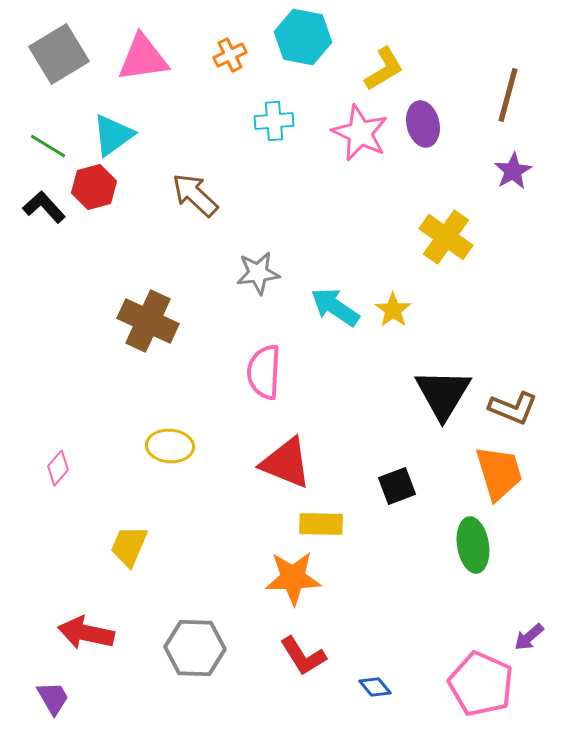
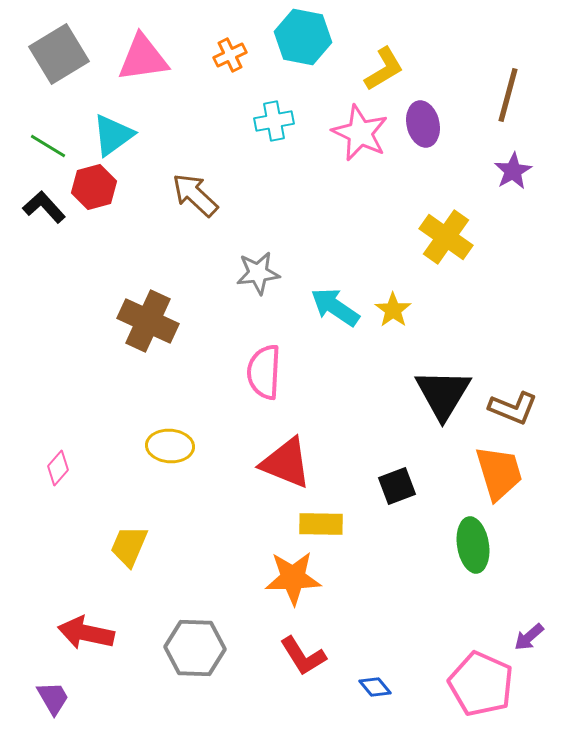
cyan cross: rotated 6 degrees counterclockwise
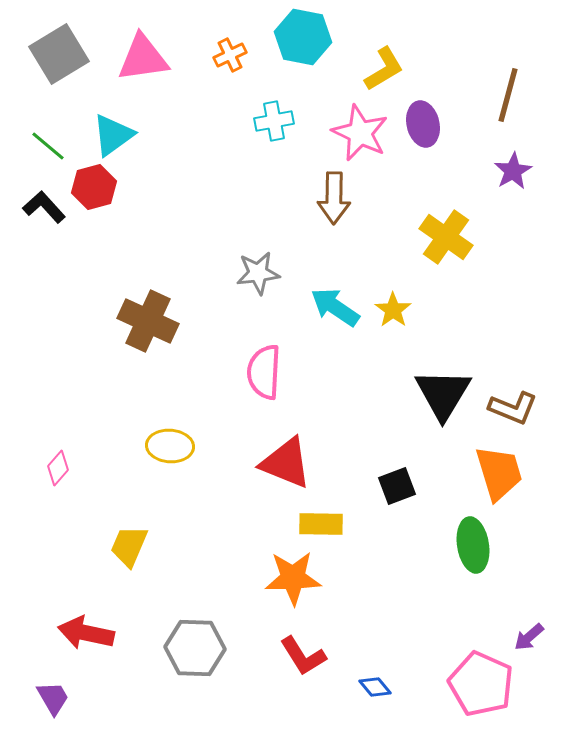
green line: rotated 9 degrees clockwise
brown arrow: moved 139 px right, 3 px down; rotated 132 degrees counterclockwise
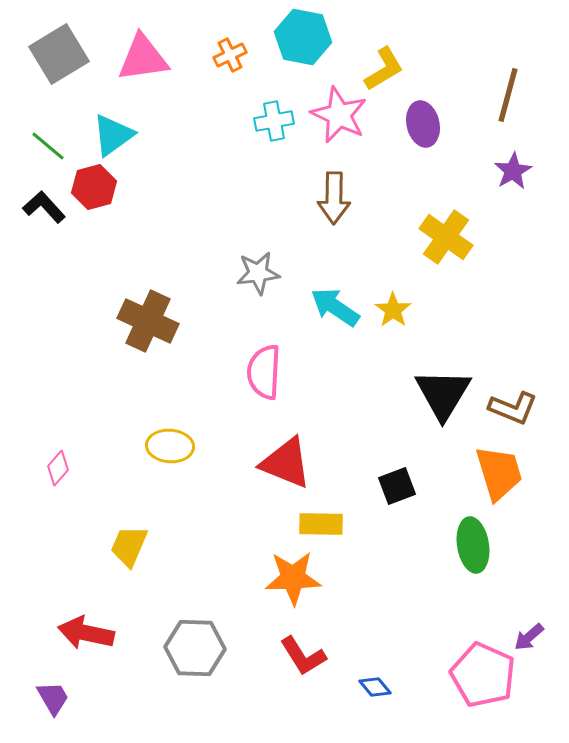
pink star: moved 21 px left, 18 px up
pink pentagon: moved 2 px right, 9 px up
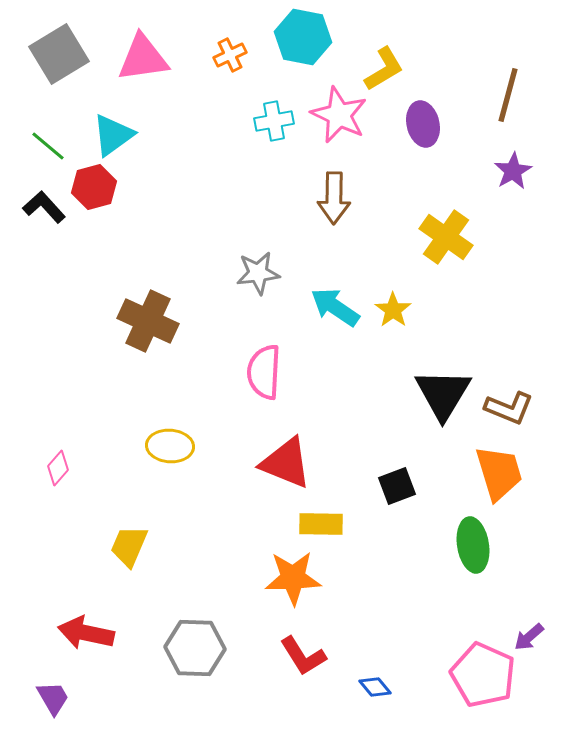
brown L-shape: moved 4 px left
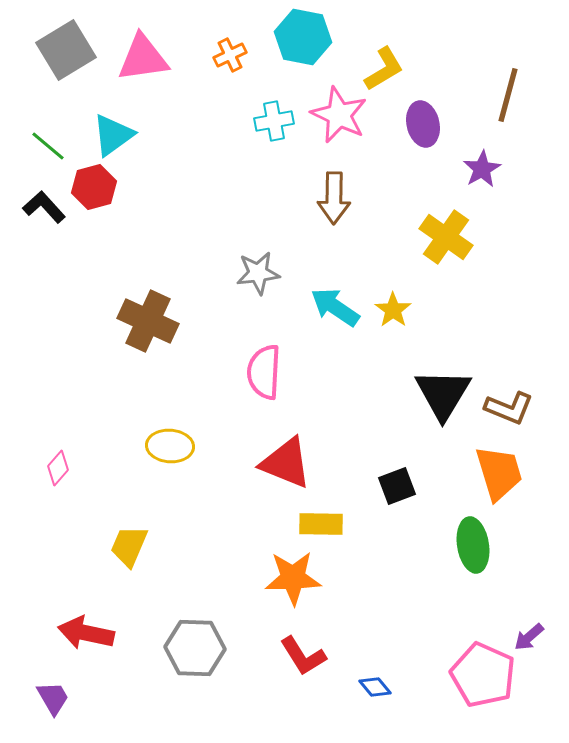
gray square: moved 7 px right, 4 px up
purple star: moved 31 px left, 2 px up
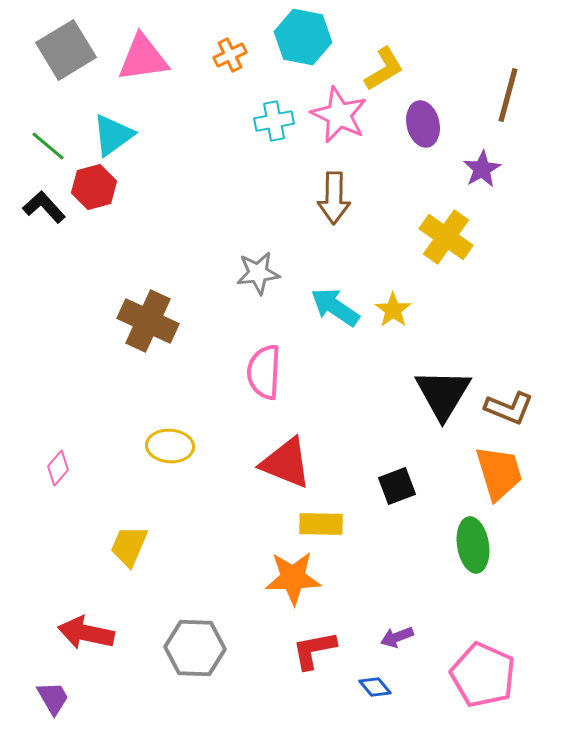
purple arrow: moved 132 px left; rotated 20 degrees clockwise
red L-shape: moved 11 px right, 6 px up; rotated 111 degrees clockwise
